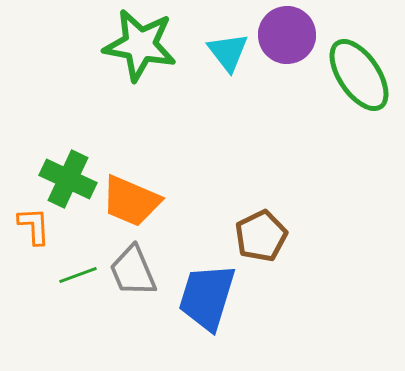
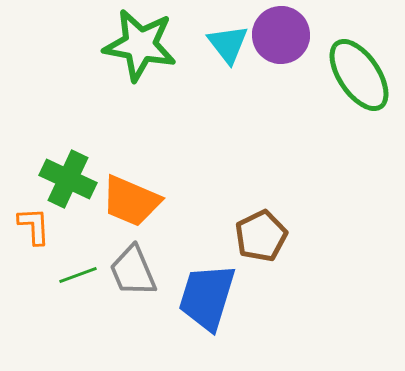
purple circle: moved 6 px left
cyan triangle: moved 8 px up
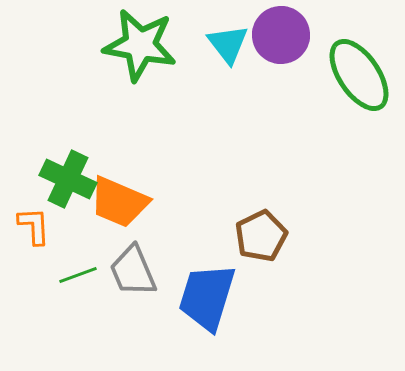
orange trapezoid: moved 12 px left, 1 px down
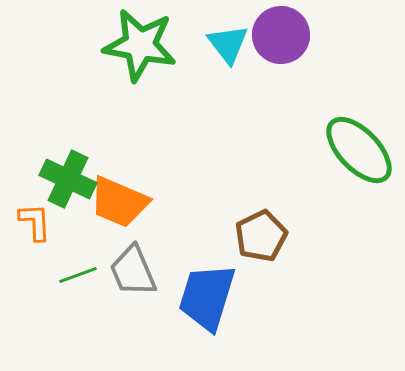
green ellipse: moved 75 px down; rotated 10 degrees counterclockwise
orange L-shape: moved 1 px right, 4 px up
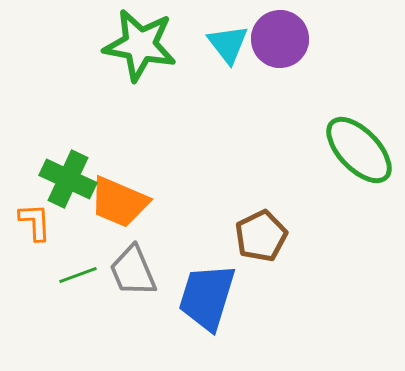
purple circle: moved 1 px left, 4 px down
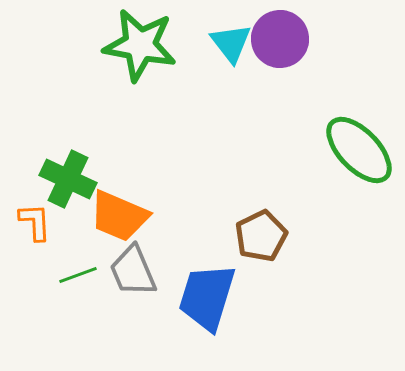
cyan triangle: moved 3 px right, 1 px up
orange trapezoid: moved 14 px down
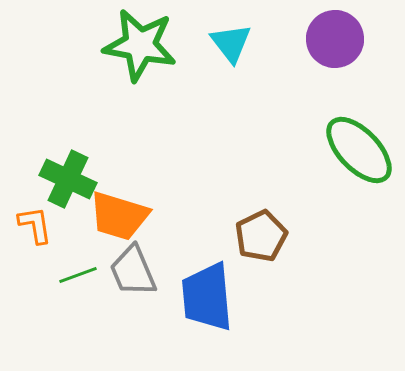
purple circle: moved 55 px right
orange trapezoid: rotated 6 degrees counterclockwise
orange L-shape: moved 3 px down; rotated 6 degrees counterclockwise
blue trapezoid: rotated 22 degrees counterclockwise
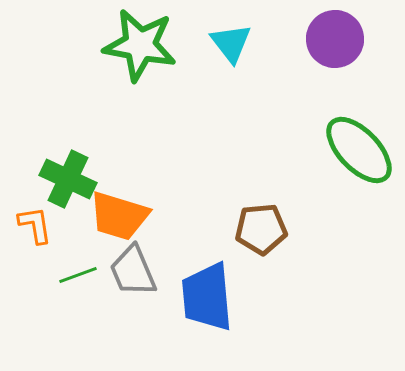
brown pentagon: moved 7 px up; rotated 21 degrees clockwise
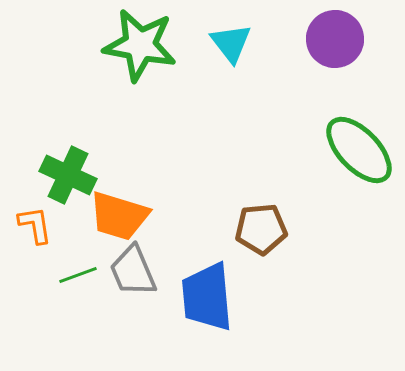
green cross: moved 4 px up
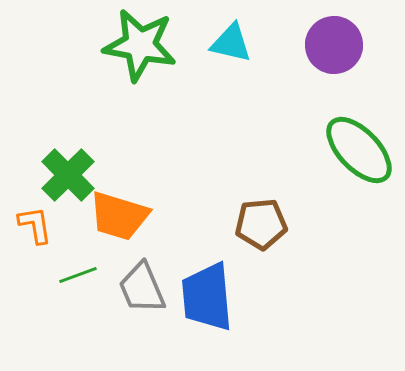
purple circle: moved 1 px left, 6 px down
cyan triangle: rotated 39 degrees counterclockwise
green cross: rotated 20 degrees clockwise
brown pentagon: moved 5 px up
gray trapezoid: moved 9 px right, 17 px down
